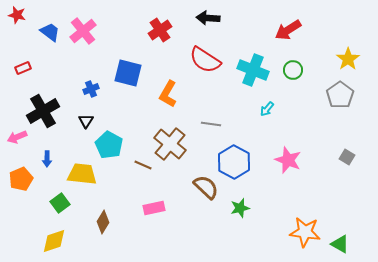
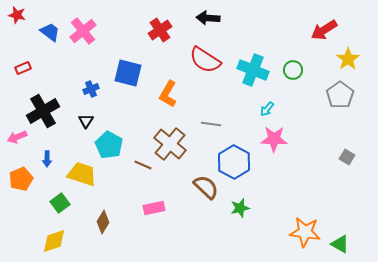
red arrow: moved 36 px right
pink star: moved 14 px left, 21 px up; rotated 20 degrees counterclockwise
yellow trapezoid: rotated 12 degrees clockwise
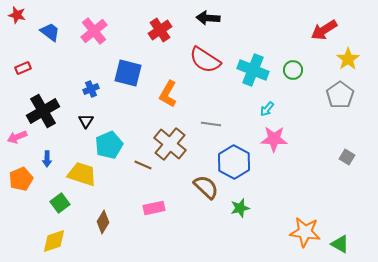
pink cross: moved 11 px right
cyan pentagon: rotated 20 degrees clockwise
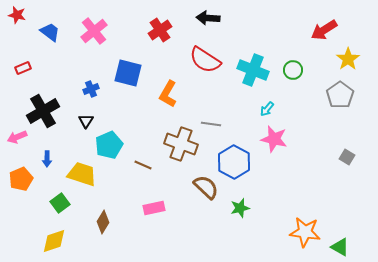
pink star: rotated 12 degrees clockwise
brown cross: moved 11 px right; rotated 20 degrees counterclockwise
green triangle: moved 3 px down
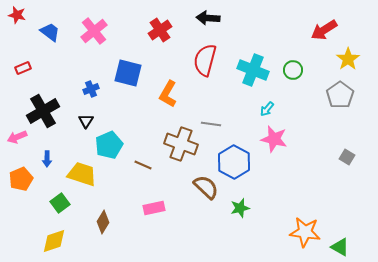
red semicircle: rotated 72 degrees clockwise
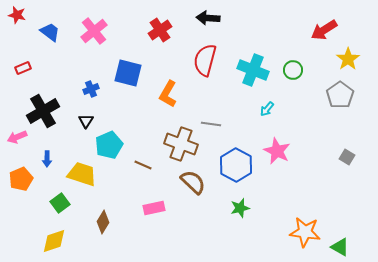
pink star: moved 3 px right, 12 px down; rotated 12 degrees clockwise
blue hexagon: moved 2 px right, 3 px down
brown semicircle: moved 13 px left, 5 px up
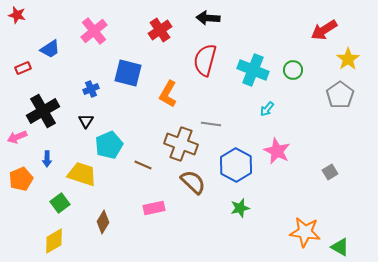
blue trapezoid: moved 17 px down; rotated 110 degrees clockwise
gray square: moved 17 px left, 15 px down; rotated 28 degrees clockwise
yellow diamond: rotated 12 degrees counterclockwise
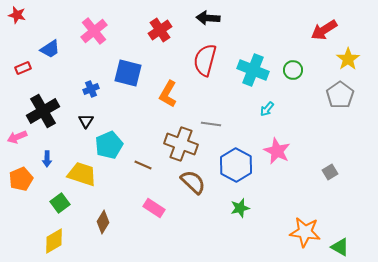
pink rectangle: rotated 45 degrees clockwise
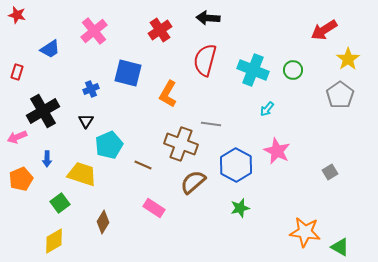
red rectangle: moved 6 px left, 4 px down; rotated 49 degrees counterclockwise
brown semicircle: rotated 84 degrees counterclockwise
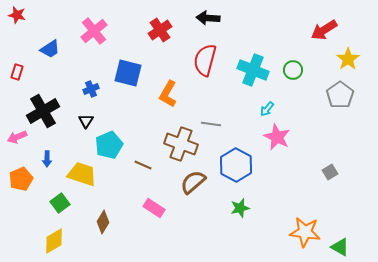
pink star: moved 14 px up
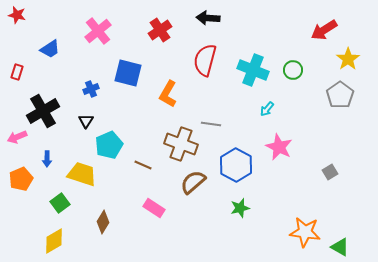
pink cross: moved 4 px right
pink star: moved 2 px right, 10 px down
